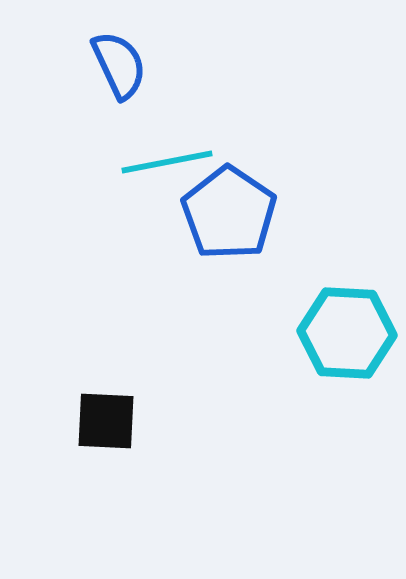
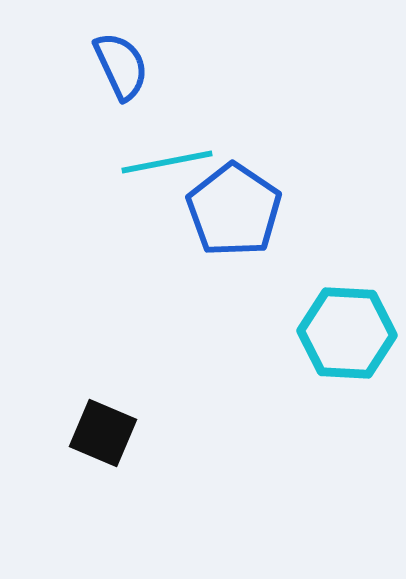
blue semicircle: moved 2 px right, 1 px down
blue pentagon: moved 5 px right, 3 px up
black square: moved 3 px left, 12 px down; rotated 20 degrees clockwise
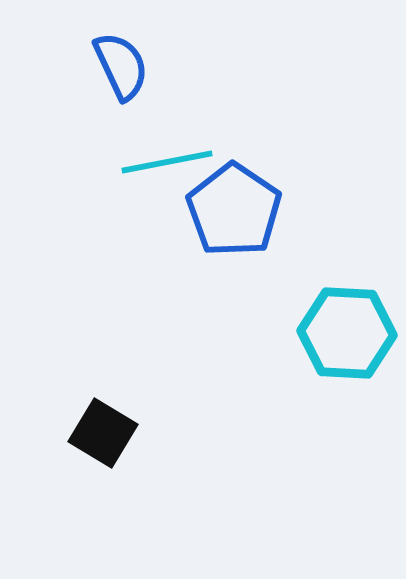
black square: rotated 8 degrees clockwise
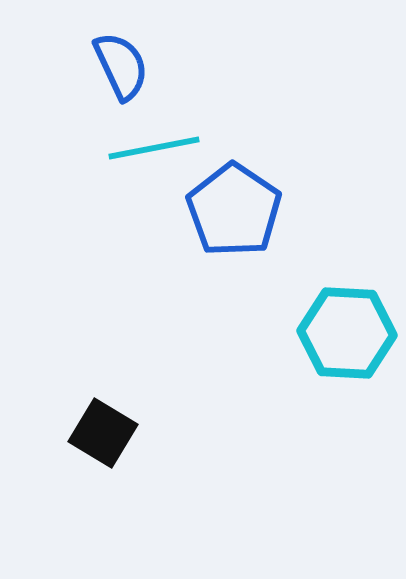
cyan line: moved 13 px left, 14 px up
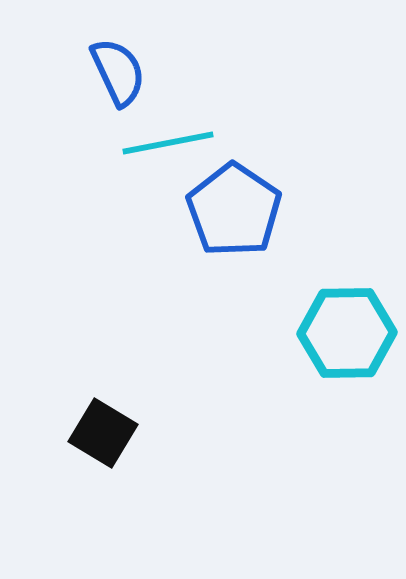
blue semicircle: moved 3 px left, 6 px down
cyan line: moved 14 px right, 5 px up
cyan hexagon: rotated 4 degrees counterclockwise
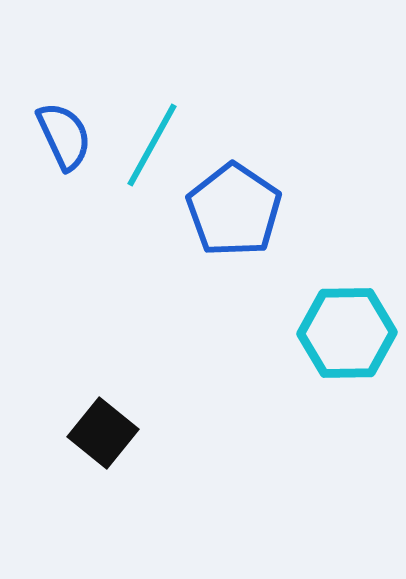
blue semicircle: moved 54 px left, 64 px down
cyan line: moved 16 px left, 2 px down; rotated 50 degrees counterclockwise
black square: rotated 8 degrees clockwise
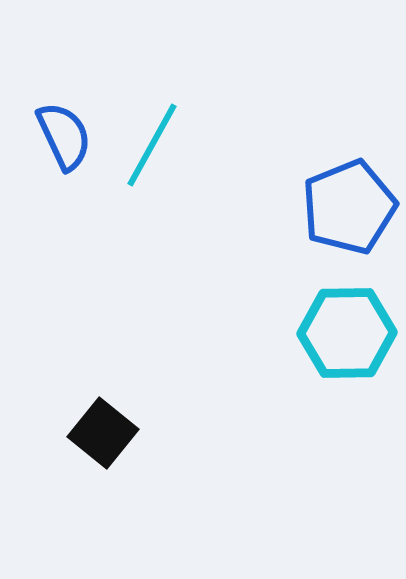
blue pentagon: moved 115 px right, 3 px up; rotated 16 degrees clockwise
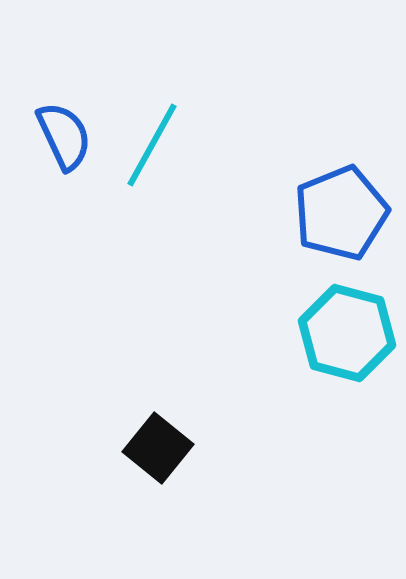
blue pentagon: moved 8 px left, 6 px down
cyan hexagon: rotated 16 degrees clockwise
black square: moved 55 px right, 15 px down
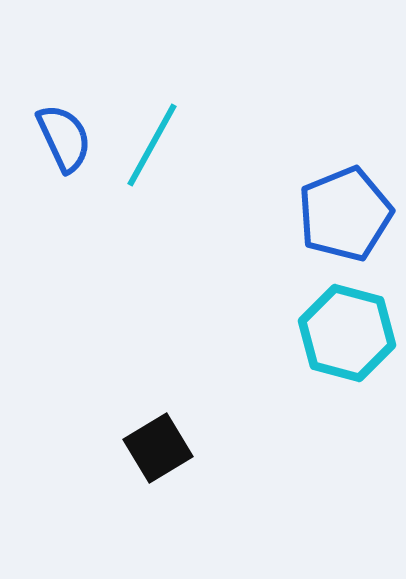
blue semicircle: moved 2 px down
blue pentagon: moved 4 px right, 1 px down
black square: rotated 20 degrees clockwise
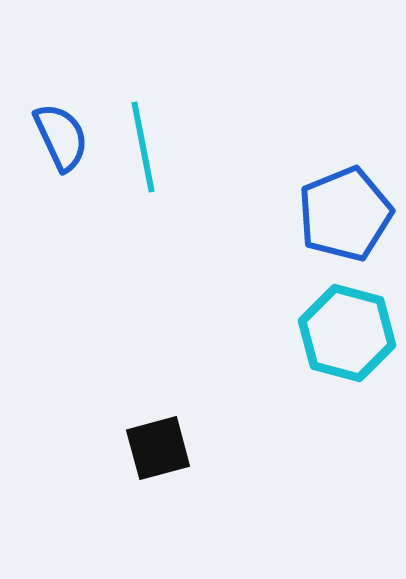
blue semicircle: moved 3 px left, 1 px up
cyan line: moved 9 px left, 2 px down; rotated 40 degrees counterclockwise
black square: rotated 16 degrees clockwise
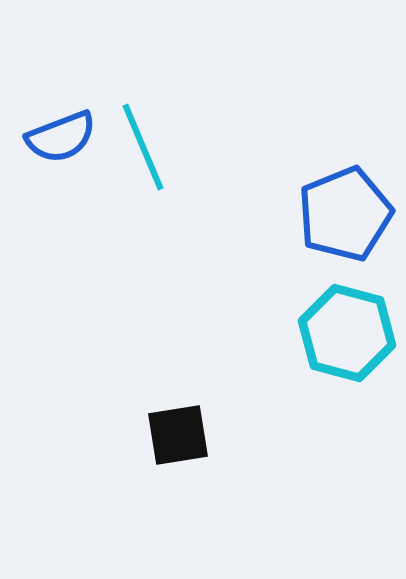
blue semicircle: rotated 94 degrees clockwise
cyan line: rotated 12 degrees counterclockwise
black square: moved 20 px right, 13 px up; rotated 6 degrees clockwise
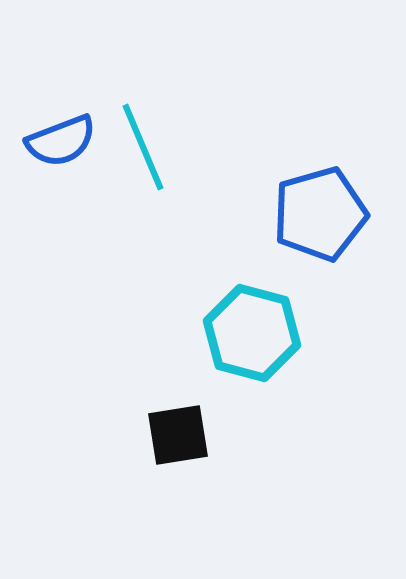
blue semicircle: moved 4 px down
blue pentagon: moved 25 px left; rotated 6 degrees clockwise
cyan hexagon: moved 95 px left
